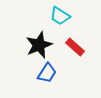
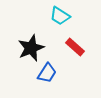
black star: moved 8 px left, 3 px down
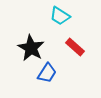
black star: rotated 20 degrees counterclockwise
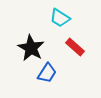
cyan trapezoid: moved 2 px down
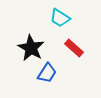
red rectangle: moved 1 px left, 1 px down
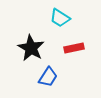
red rectangle: rotated 54 degrees counterclockwise
blue trapezoid: moved 1 px right, 4 px down
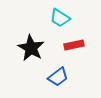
red rectangle: moved 3 px up
blue trapezoid: moved 10 px right; rotated 20 degrees clockwise
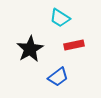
black star: moved 1 px left, 1 px down; rotated 12 degrees clockwise
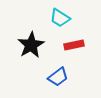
black star: moved 1 px right, 4 px up
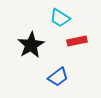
red rectangle: moved 3 px right, 4 px up
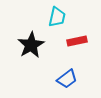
cyan trapezoid: moved 3 px left, 1 px up; rotated 110 degrees counterclockwise
blue trapezoid: moved 9 px right, 2 px down
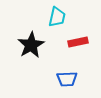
red rectangle: moved 1 px right, 1 px down
blue trapezoid: rotated 35 degrees clockwise
